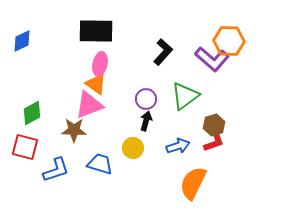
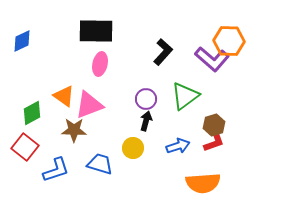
orange triangle: moved 32 px left, 12 px down
red square: rotated 24 degrees clockwise
orange semicircle: moved 10 px right; rotated 120 degrees counterclockwise
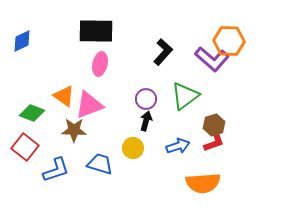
green diamond: rotated 50 degrees clockwise
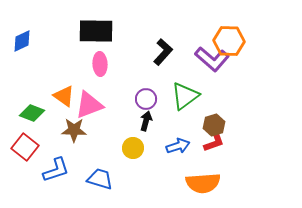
pink ellipse: rotated 15 degrees counterclockwise
blue trapezoid: moved 15 px down
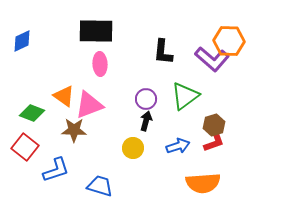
black L-shape: rotated 144 degrees clockwise
blue trapezoid: moved 7 px down
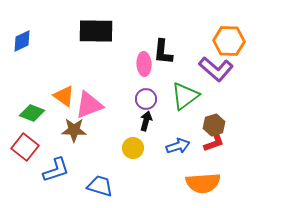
purple L-shape: moved 4 px right, 10 px down
pink ellipse: moved 44 px right
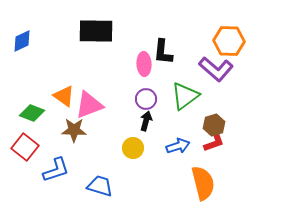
orange semicircle: rotated 100 degrees counterclockwise
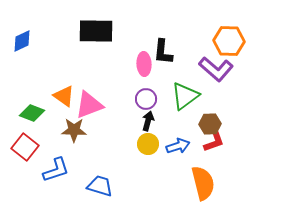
black arrow: moved 2 px right
brown hexagon: moved 4 px left, 1 px up; rotated 15 degrees clockwise
yellow circle: moved 15 px right, 4 px up
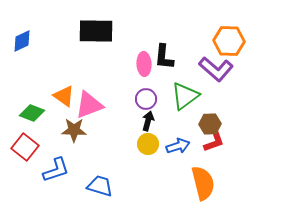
black L-shape: moved 1 px right, 5 px down
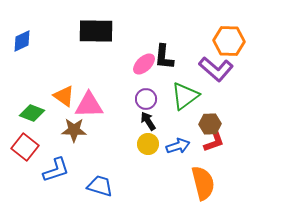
pink ellipse: rotated 50 degrees clockwise
pink triangle: rotated 20 degrees clockwise
black arrow: rotated 48 degrees counterclockwise
